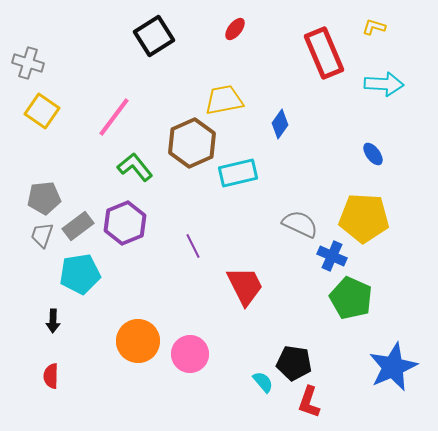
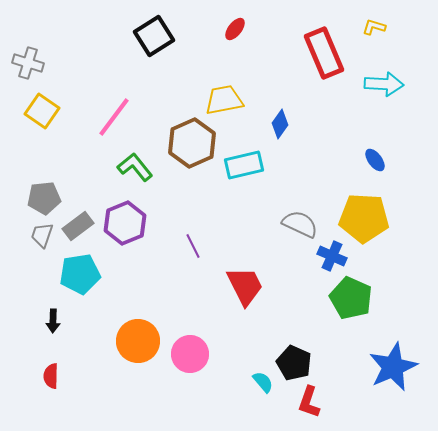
blue ellipse: moved 2 px right, 6 px down
cyan rectangle: moved 6 px right, 8 px up
black pentagon: rotated 16 degrees clockwise
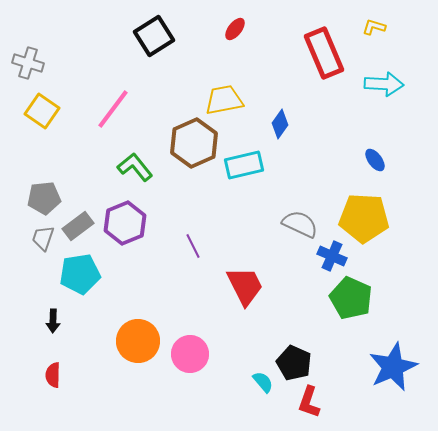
pink line: moved 1 px left, 8 px up
brown hexagon: moved 2 px right
gray trapezoid: moved 1 px right, 3 px down
red semicircle: moved 2 px right, 1 px up
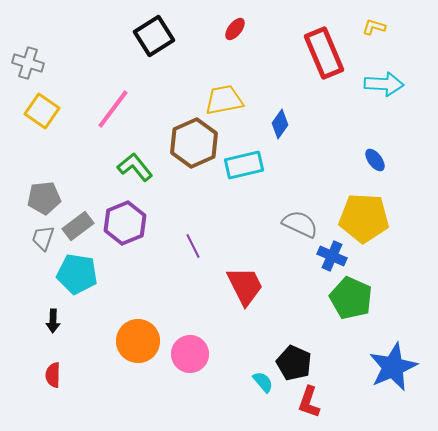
cyan pentagon: moved 3 px left; rotated 18 degrees clockwise
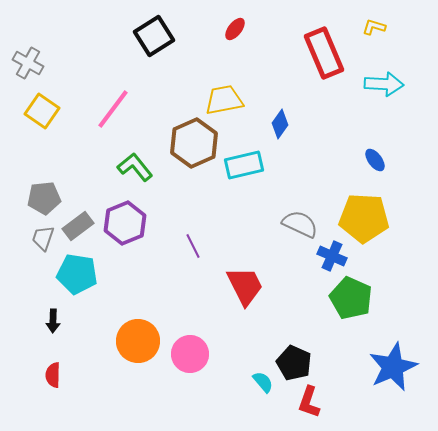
gray cross: rotated 12 degrees clockwise
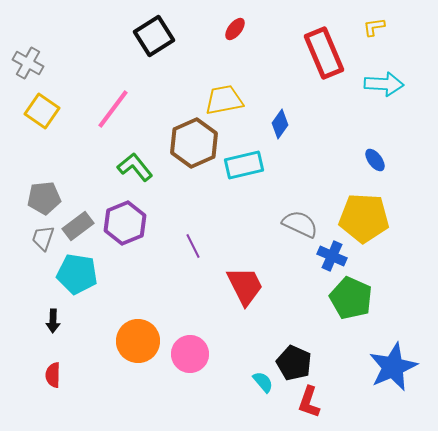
yellow L-shape: rotated 25 degrees counterclockwise
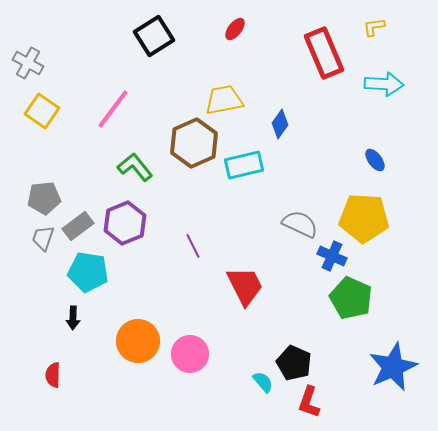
cyan pentagon: moved 11 px right, 2 px up
black arrow: moved 20 px right, 3 px up
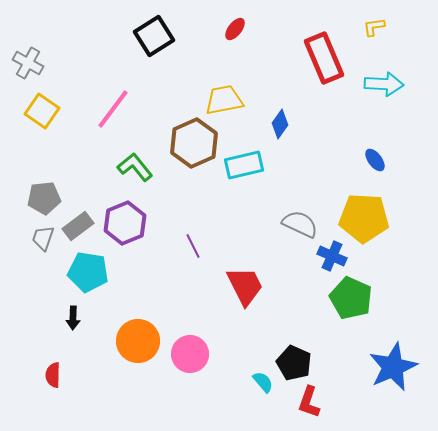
red rectangle: moved 5 px down
